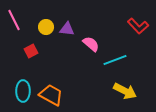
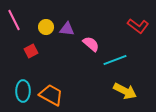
red L-shape: rotated 10 degrees counterclockwise
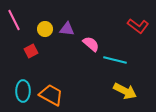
yellow circle: moved 1 px left, 2 px down
cyan line: rotated 35 degrees clockwise
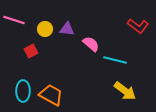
pink line: rotated 45 degrees counterclockwise
yellow arrow: rotated 10 degrees clockwise
